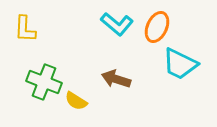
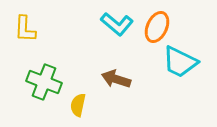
cyan trapezoid: moved 2 px up
yellow semicircle: moved 2 px right, 4 px down; rotated 70 degrees clockwise
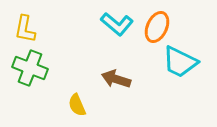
yellow L-shape: rotated 8 degrees clockwise
green cross: moved 14 px left, 14 px up
yellow semicircle: moved 1 px left; rotated 35 degrees counterclockwise
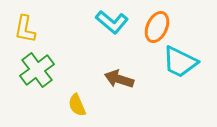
cyan L-shape: moved 5 px left, 2 px up
green cross: moved 7 px right, 2 px down; rotated 32 degrees clockwise
brown arrow: moved 3 px right
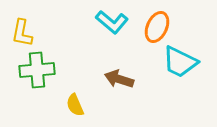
yellow L-shape: moved 3 px left, 4 px down
green cross: rotated 32 degrees clockwise
yellow semicircle: moved 2 px left
